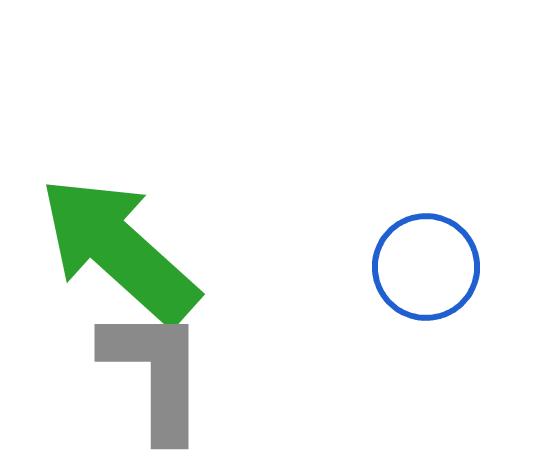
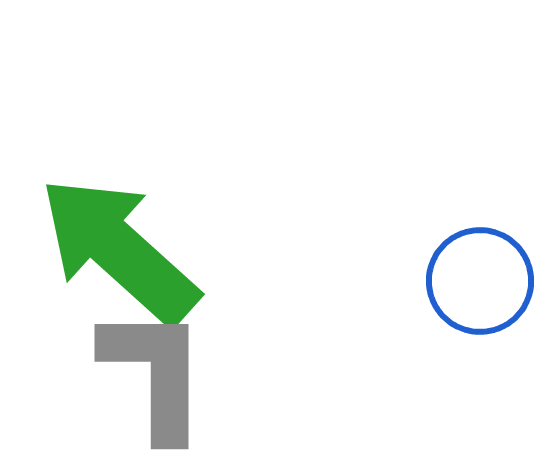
blue circle: moved 54 px right, 14 px down
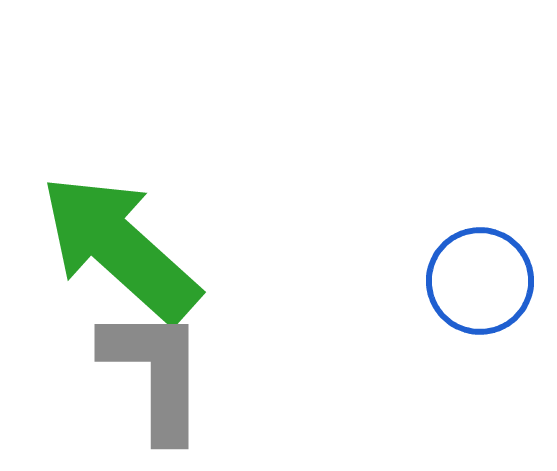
green arrow: moved 1 px right, 2 px up
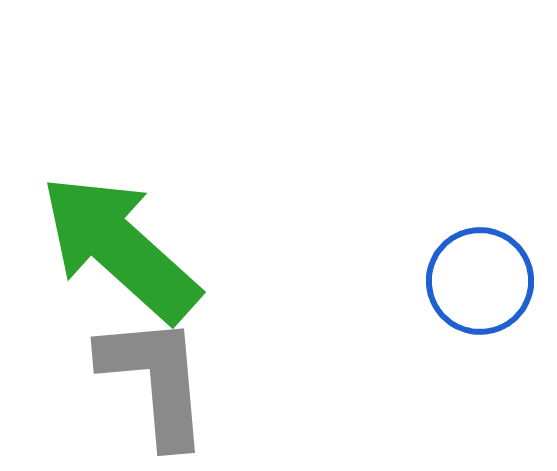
gray L-shape: moved 7 px down; rotated 5 degrees counterclockwise
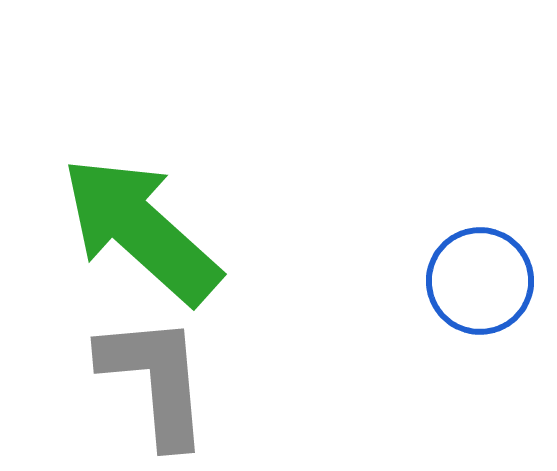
green arrow: moved 21 px right, 18 px up
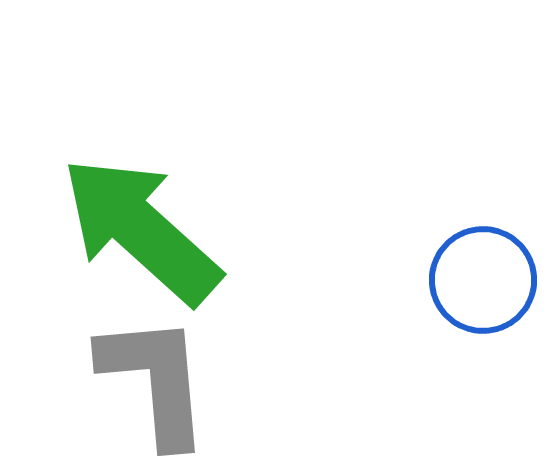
blue circle: moved 3 px right, 1 px up
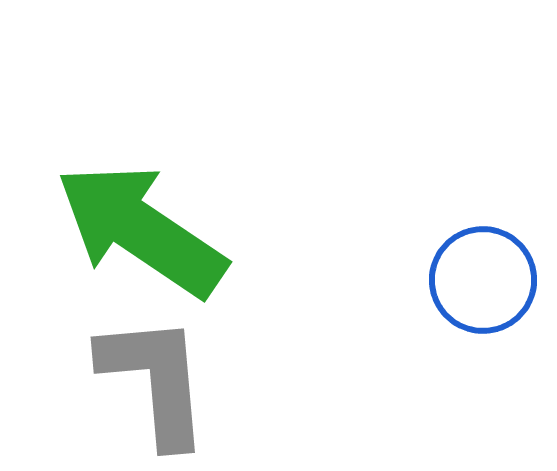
green arrow: rotated 8 degrees counterclockwise
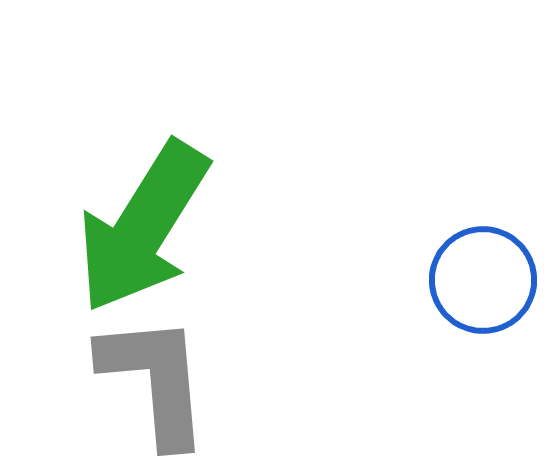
green arrow: moved 2 px right, 3 px up; rotated 92 degrees counterclockwise
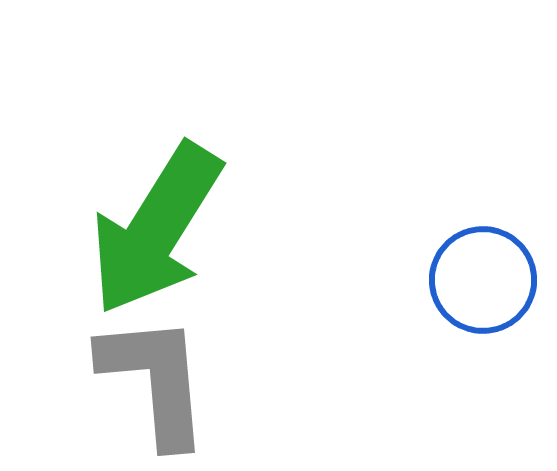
green arrow: moved 13 px right, 2 px down
